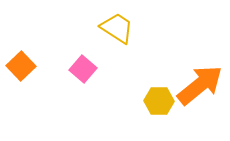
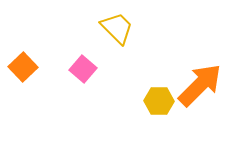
yellow trapezoid: rotated 12 degrees clockwise
orange square: moved 2 px right, 1 px down
orange arrow: rotated 6 degrees counterclockwise
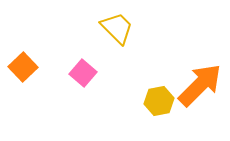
pink square: moved 4 px down
yellow hexagon: rotated 12 degrees counterclockwise
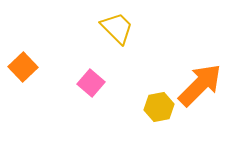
pink square: moved 8 px right, 10 px down
yellow hexagon: moved 6 px down
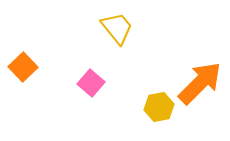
yellow trapezoid: rotated 6 degrees clockwise
orange arrow: moved 2 px up
